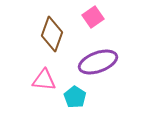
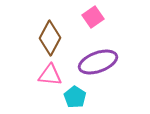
brown diamond: moved 2 px left, 4 px down; rotated 8 degrees clockwise
pink triangle: moved 6 px right, 5 px up
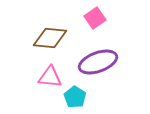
pink square: moved 2 px right, 1 px down
brown diamond: rotated 68 degrees clockwise
pink triangle: moved 2 px down
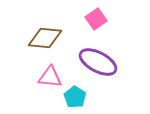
pink square: moved 1 px right, 1 px down
brown diamond: moved 5 px left
purple ellipse: rotated 48 degrees clockwise
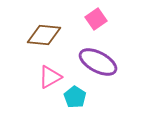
brown diamond: moved 1 px left, 3 px up
pink triangle: rotated 35 degrees counterclockwise
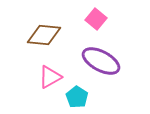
pink square: rotated 15 degrees counterclockwise
purple ellipse: moved 3 px right, 1 px up
cyan pentagon: moved 2 px right
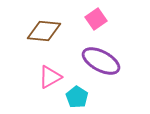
pink square: rotated 15 degrees clockwise
brown diamond: moved 4 px up
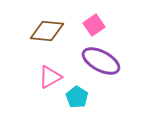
pink square: moved 2 px left, 6 px down
brown diamond: moved 3 px right
